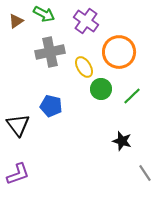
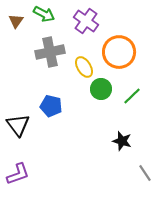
brown triangle: rotated 21 degrees counterclockwise
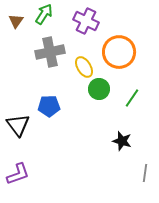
green arrow: rotated 85 degrees counterclockwise
purple cross: rotated 10 degrees counterclockwise
green circle: moved 2 px left
green line: moved 2 px down; rotated 12 degrees counterclockwise
blue pentagon: moved 2 px left; rotated 15 degrees counterclockwise
gray line: rotated 42 degrees clockwise
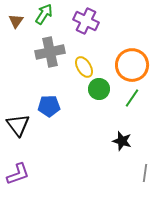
orange circle: moved 13 px right, 13 px down
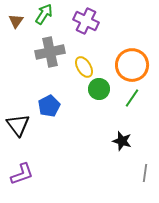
blue pentagon: rotated 25 degrees counterclockwise
purple L-shape: moved 4 px right
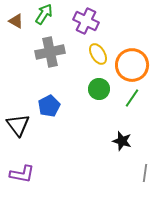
brown triangle: rotated 35 degrees counterclockwise
yellow ellipse: moved 14 px right, 13 px up
purple L-shape: rotated 30 degrees clockwise
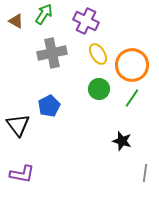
gray cross: moved 2 px right, 1 px down
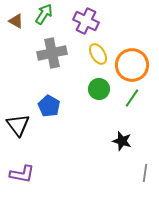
blue pentagon: rotated 15 degrees counterclockwise
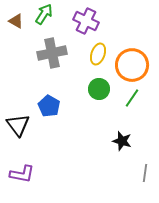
yellow ellipse: rotated 50 degrees clockwise
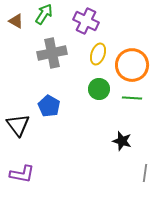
green line: rotated 60 degrees clockwise
